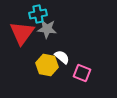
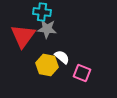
cyan cross: moved 4 px right, 2 px up; rotated 18 degrees clockwise
red triangle: moved 1 px right, 3 px down
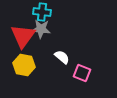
gray star: moved 6 px left
yellow hexagon: moved 23 px left
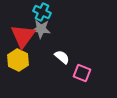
cyan cross: rotated 18 degrees clockwise
yellow hexagon: moved 6 px left, 5 px up; rotated 15 degrees clockwise
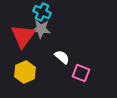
yellow hexagon: moved 7 px right, 12 px down; rotated 10 degrees clockwise
pink square: moved 1 px left
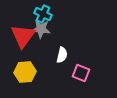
cyan cross: moved 1 px right, 2 px down
white semicircle: moved 2 px up; rotated 63 degrees clockwise
yellow hexagon: rotated 20 degrees clockwise
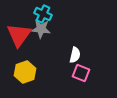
red triangle: moved 4 px left, 1 px up
white semicircle: moved 13 px right
yellow hexagon: rotated 15 degrees counterclockwise
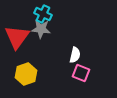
red triangle: moved 2 px left, 2 px down
yellow hexagon: moved 1 px right, 2 px down
